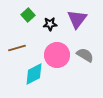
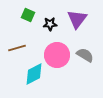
green square: rotated 24 degrees counterclockwise
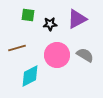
green square: rotated 16 degrees counterclockwise
purple triangle: rotated 25 degrees clockwise
cyan diamond: moved 4 px left, 2 px down
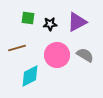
green square: moved 3 px down
purple triangle: moved 3 px down
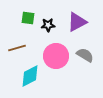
black star: moved 2 px left, 1 px down
pink circle: moved 1 px left, 1 px down
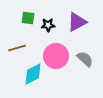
gray semicircle: moved 4 px down; rotated 12 degrees clockwise
cyan diamond: moved 3 px right, 2 px up
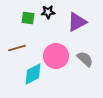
black star: moved 13 px up
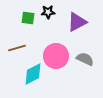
gray semicircle: rotated 18 degrees counterclockwise
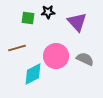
purple triangle: rotated 45 degrees counterclockwise
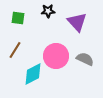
black star: moved 1 px up
green square: moved 10 px left
brown line: moved 2 px left, 2 px down; rotated 42 degrees counterclockwise
